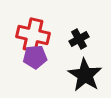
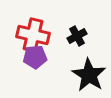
black cross: moved 2 px left, 3 px up
black star: moved 4 px right
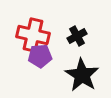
purple pentagon: moved 5 px right, 1 px up
black star: moved 7 px left
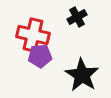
black cross: moved 19 px up
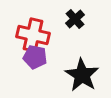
black cross: moved 2 px left, 2 px down; rotated 12 degrees counterclockwise
purple pentagon: moved 5 px left, 1 px down; rotated 15 degrees clockwise
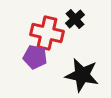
red cross: moved 14 px right, 2 px up
black star: rotated 20 degrees counterclockwise
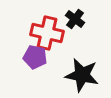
black cross: rotated 12 degrees counterclockwise
